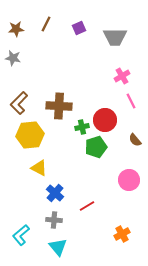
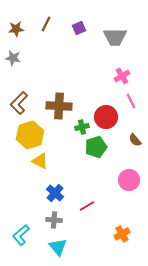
red circle: moved 1 px right, 3 px up
yellow hexagon: rotated 12 degrees counterclockwise
yellow triangle: moved 1 px right, 7 px up
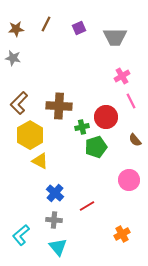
yellow hexagon: rotated 12 degrees counterclockwise
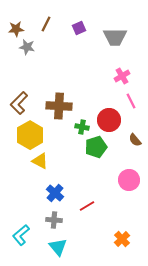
gray star: moved 14 px right, 11 px up
red circle: moved 3 px right, 3 px down
green cross: rotated 24 degrees clockwise
orange cross: moved 5 px down; rotated 14 degrees counterclockwise
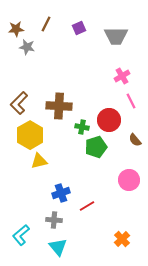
gray trapezoid: moved 1 px right, 1 px up
yellow triangle: moved 1 px left; rotated 42 degrees counterclockwise
blue cross: moved 6 px right; rotated 30 degrees clockwise
